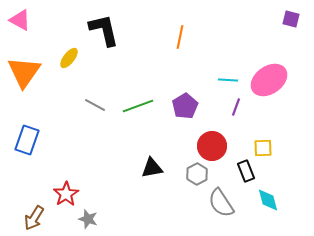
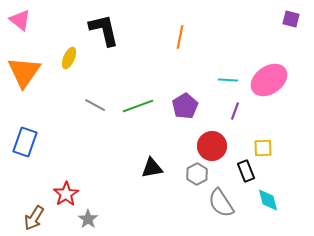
pink triangle: rotated 10 degrees clockwise
yellow ellipse: rotated 15 degrees counterclockwise
purple line: moved 1 px left, 4 px down
blue rectangle: moved 2 px left, 2 px down
gray star: rotated 18 degrees clockwise
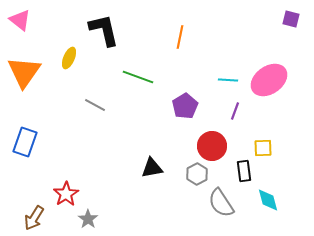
green line: moved 29 px up; rotated 40 degrees clockwise
black rectangle: moved 2 px left; rotated 15 degrees clockwise
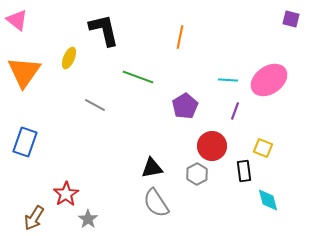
pink triangle: moved 3 px left
yellow square: rotated 24 degrees clockwise
gray semicircle: moved 65 px left
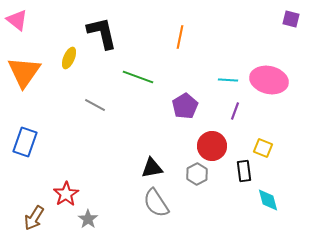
black L-shape: moved 2 px left, 3 px down
pink ellipse: rotated 48 degrees clockwise
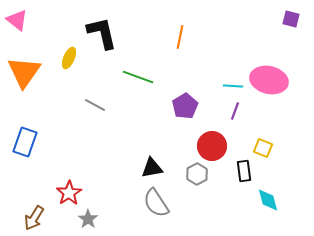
cyan line: moved 5 px right, 6 px down
red star: moved 3 px right, 1 px up
